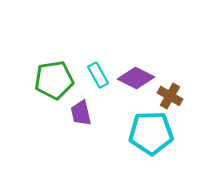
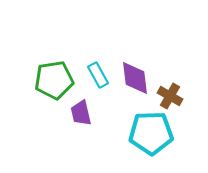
purple diamond: moved 1 px left; rotated 57 degrees clockwise
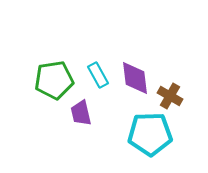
cyan pentagon: moved 1 px left, 1 px down
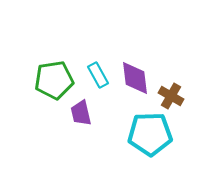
brown cross: moved 1 px right
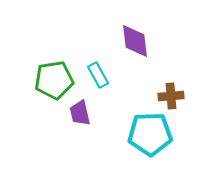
purple diamond: moved 37 px up
brown cross: rotated 35 degrees counterclockwise
purple trapezoid: moved 1 px left
